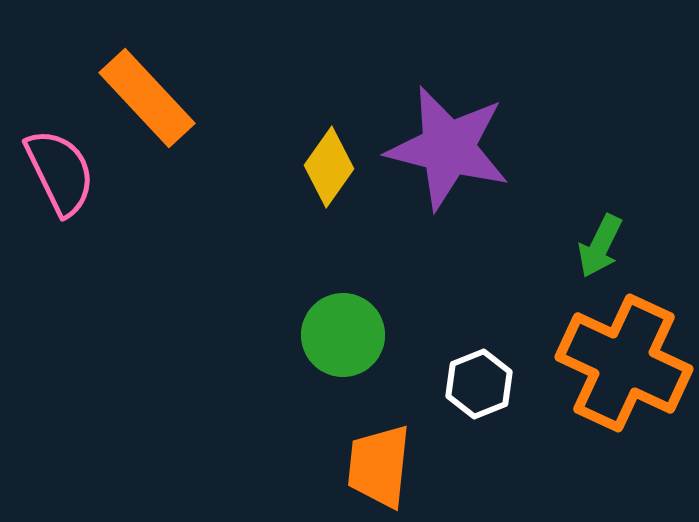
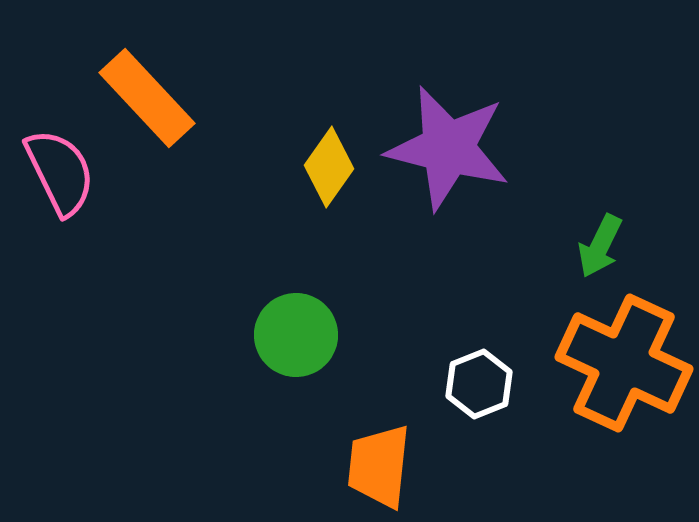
green circle: moved 47 px left
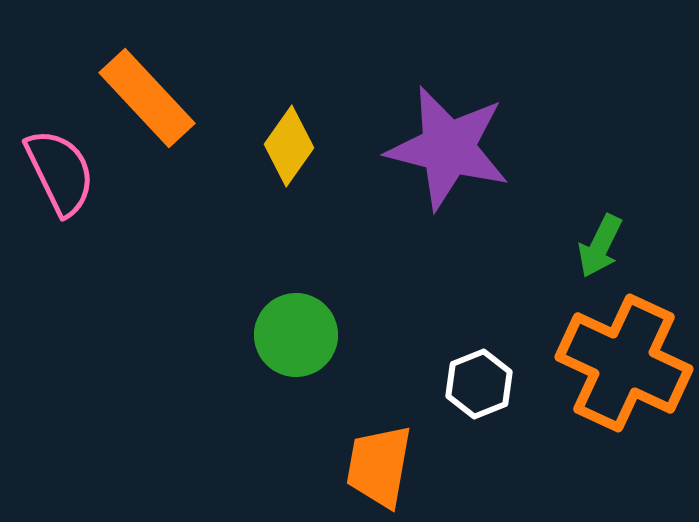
yellow diamond: moved 40 px left, 21 px up
orange trapezoid: rotated 4 degrees clockwise
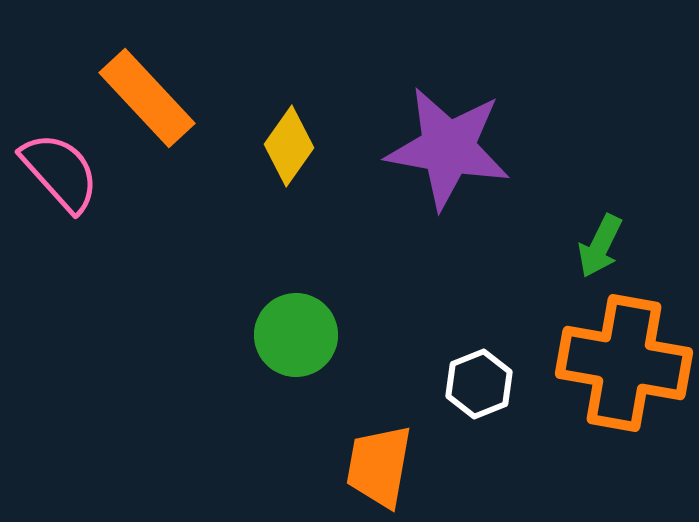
purple star: rotated 4 degrees counterclockwise
pink semicircle: rotated 16 degrees counterclockwise
orange cross: rotated 15 degrees counterclockwise
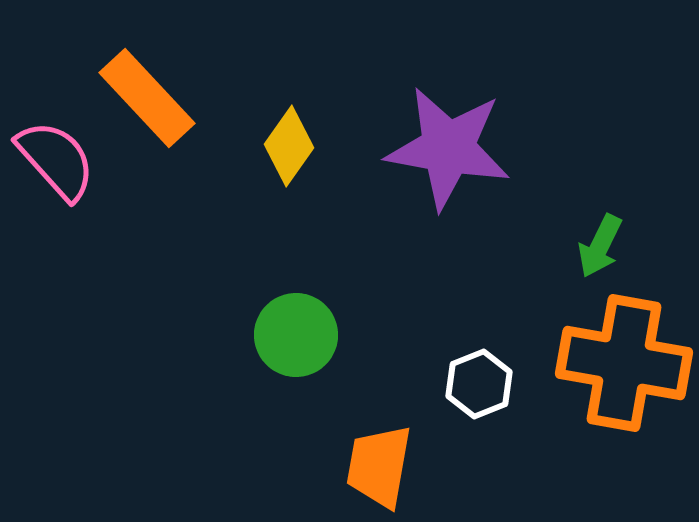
pink semicircle: moved 4 px left, 12 px up
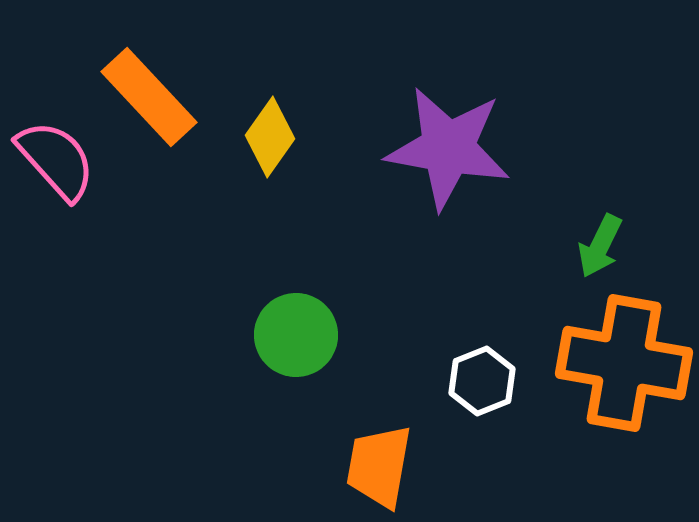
orange rectangle: moved 2 px right, 1 px up
yellow diamond: moved 19 px left, 9 px up
white hexagon: moved 3 px right, 3 px up
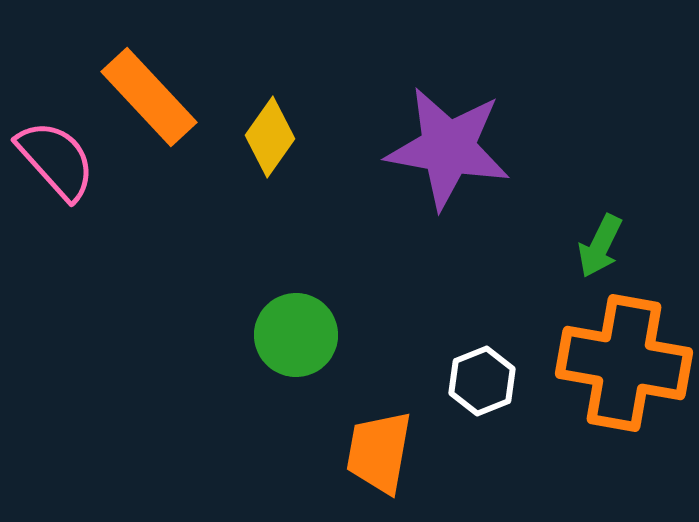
orange trapezoid: moved 14 px up
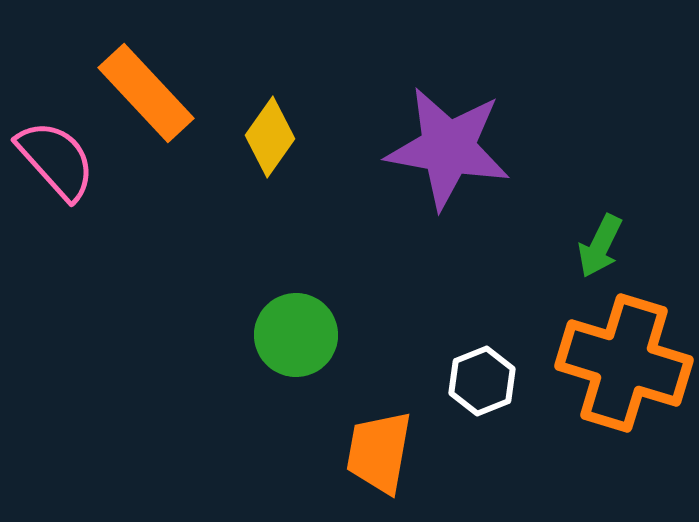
orange rectangle: moved 3 px left, 4 px up
orange cross: rotated 7 degrees clockwise
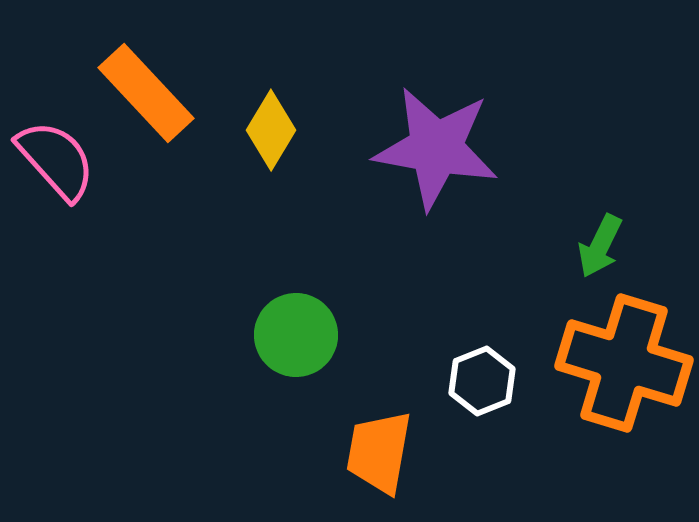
yellow diamond: moved 1 px right, 7 px up; rotated 4 degrees counterclockwise
purple star: moved 12 px left
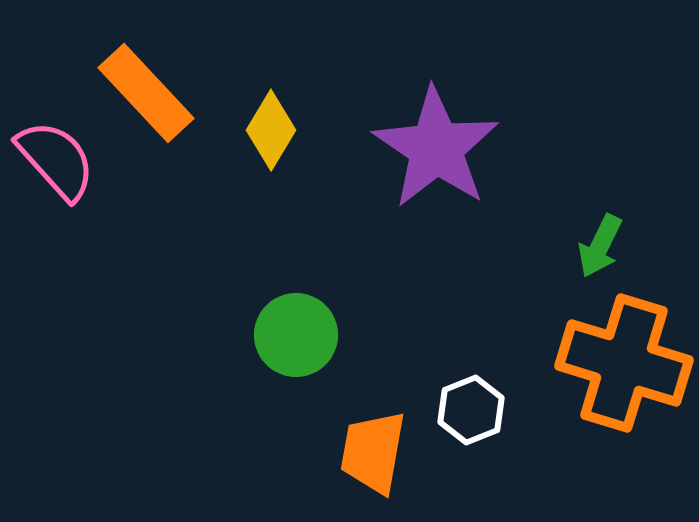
purple star: rotated 24 degrees clockwise
white hexagon: moved 11 px left, 29 px down
orange trapezoid: moved 6 px left
